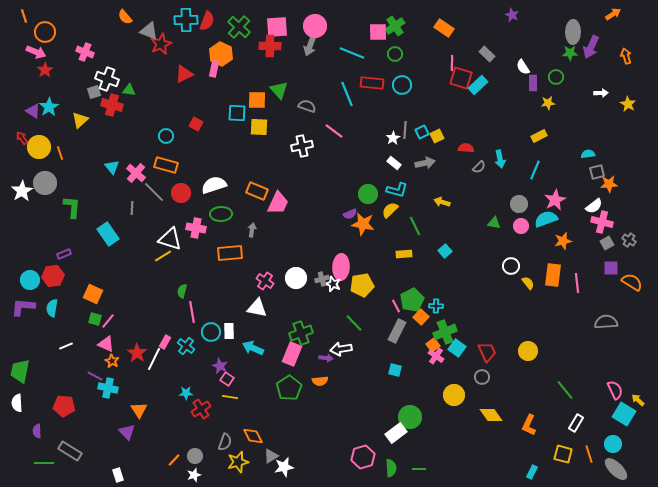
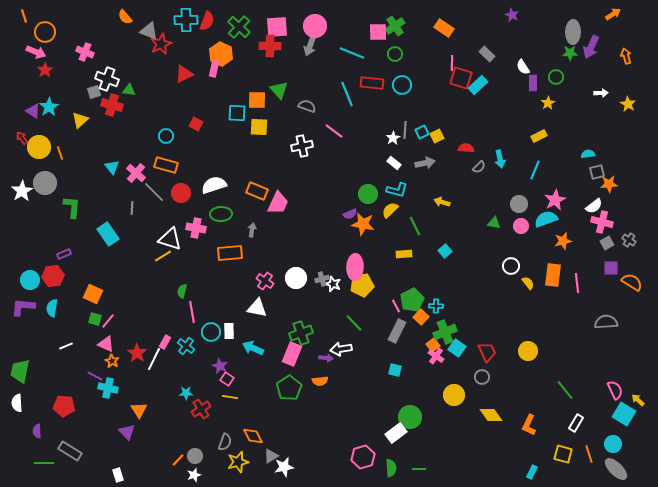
yellow star at (548, 103): rotated 24 degrees counterclockwise
pink ellipse at (341, 267): moved 14 px right
orange line at (174, 460): moved 4 px right
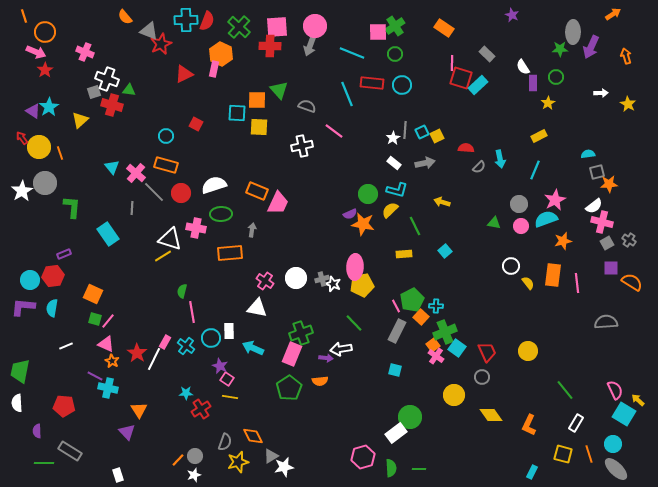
green star at (570, 53): moved 10 px left, 4 px up
cyan circle at (211, 332): moved 6 px down
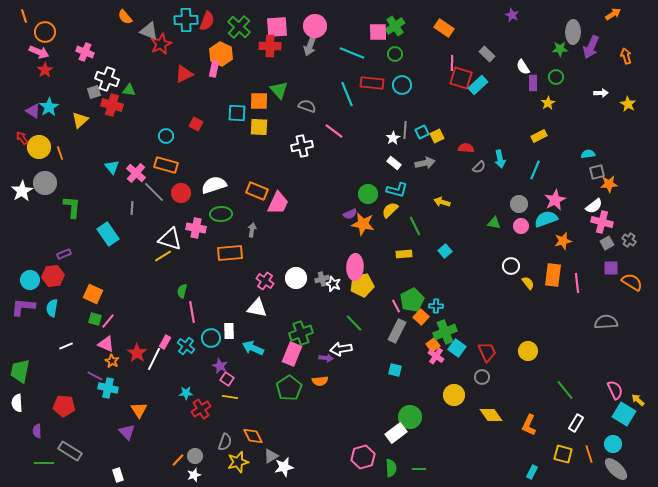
pink arrow at (36, 52): moved 3 px right
orange square at (257, 100): moved 2 px right, 1 px down
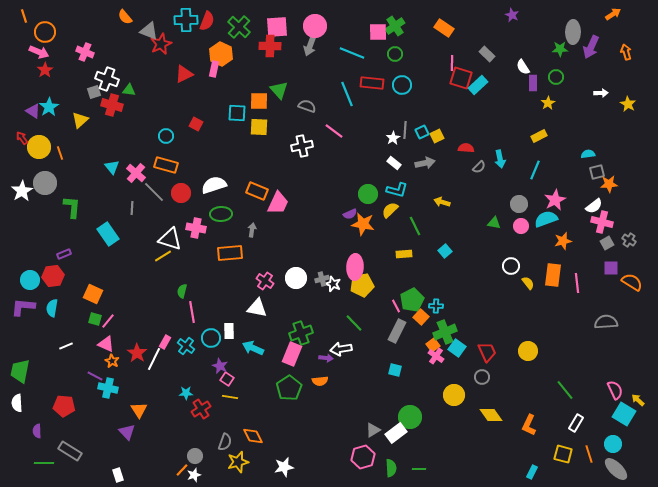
orange arrow at (626, 56): moved 4 px up
gray triangle at (271, 456): moved 102 px right, 26 px up
orange line at (178, 460): moved 4 px right, 10 px down
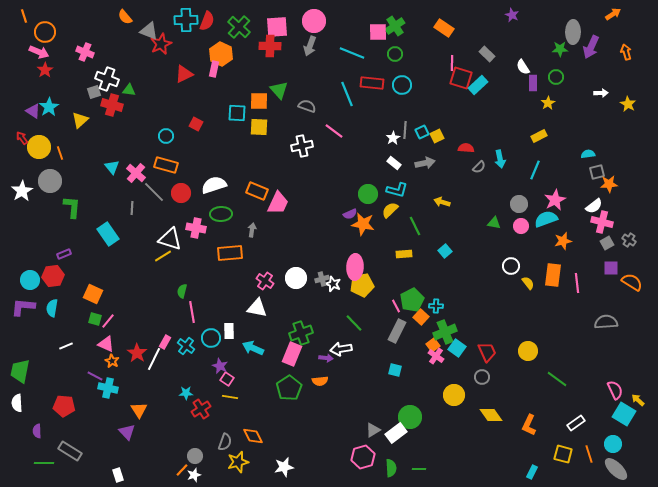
pink circle at (315, 26): moved 1 px left, 5 px up
gray circle at (45, 183): moved 5 px right, 2 px up
green line at (565, 390): moved 8 px left, 11 px up; rotated 15 degrees counterclockwise
white rectangle at (576, 423): rotated 24 degrees clockwise
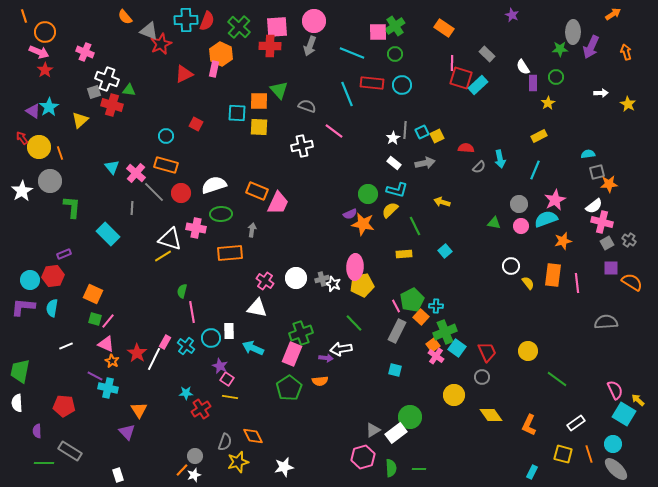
cyan rectangle at (108, 234): rotated 10 degrees counterclockwise
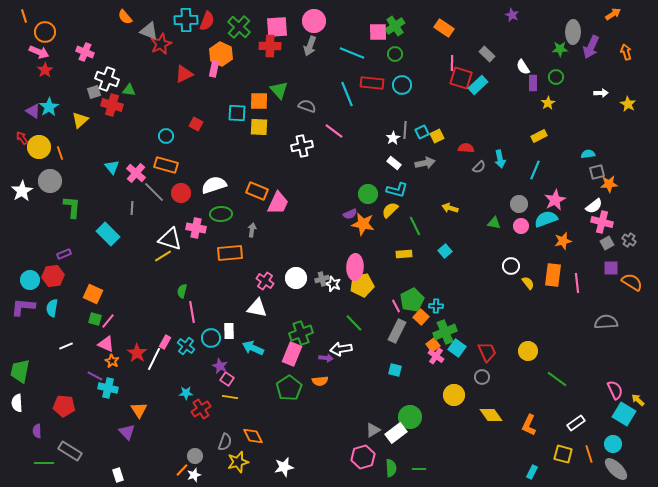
yellow arrow at (442, 202): moved 8 px right, 6 px down
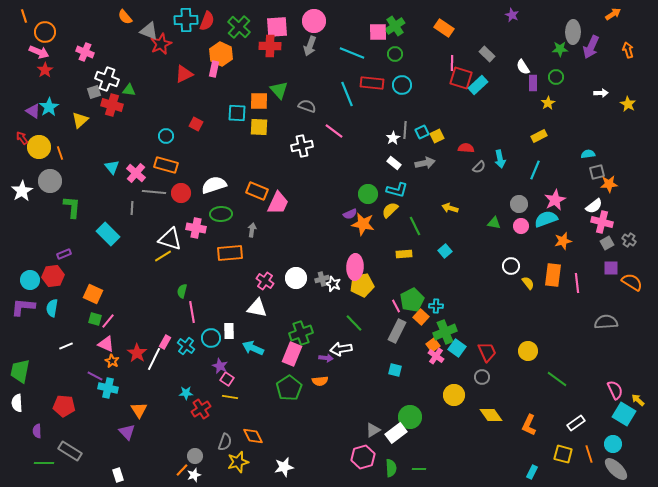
orange arrow at (626, 52): moved 2 px right, 2 px up
gray line at (154, 192): rotated 40 degrees counterclockwise
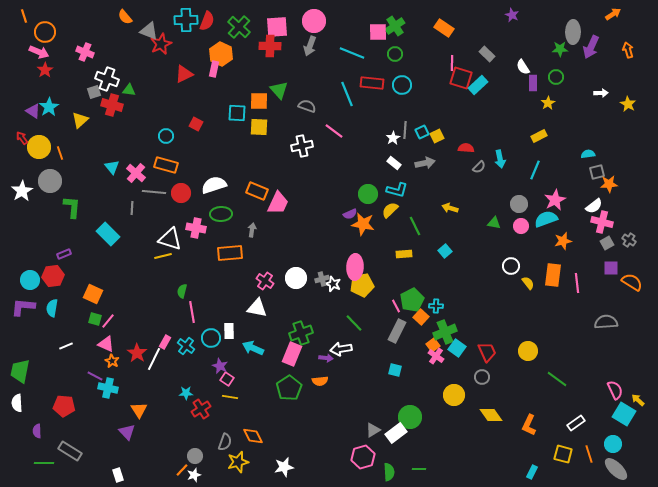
yellow line at (163, 256): rotated 18 degrees clockwise
green semicircle at (391, 468): moved 2 px left, 4 px down
